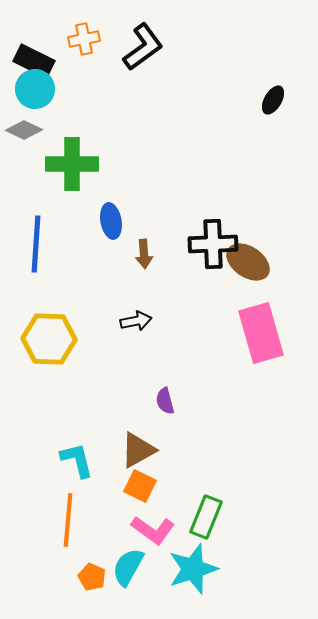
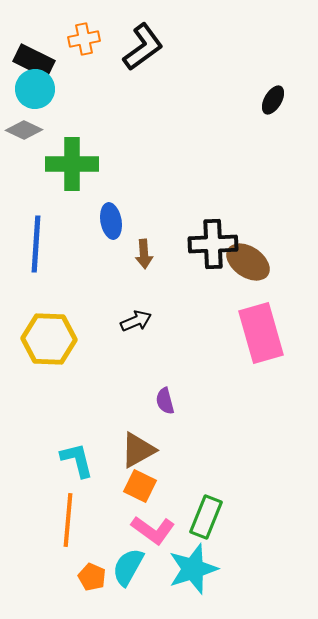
black arrow: rotated 12 degrees counterclockwise
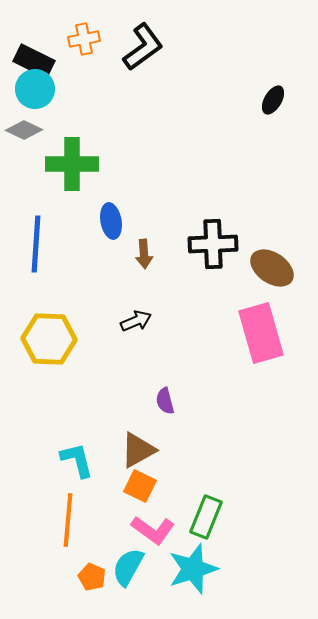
brown ellipse: moved 24 px right, 6 px down
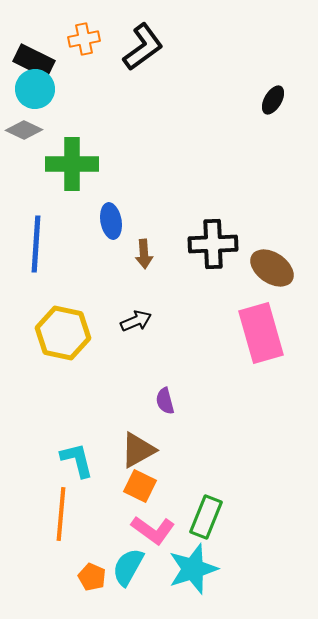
yellow hexagon: moved 14 px right, 6 px up; rotated 10 degrees clockwise
orange line: moved 7 px left, 6 px up
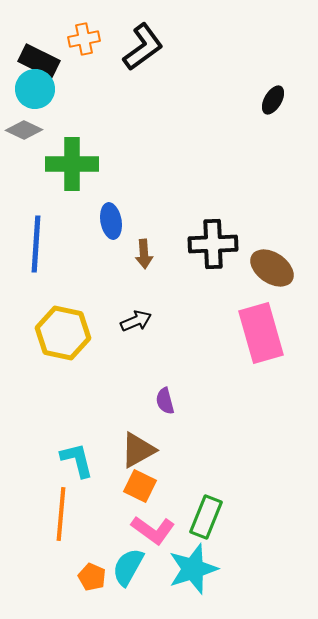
black rectangle: moved 5 px right
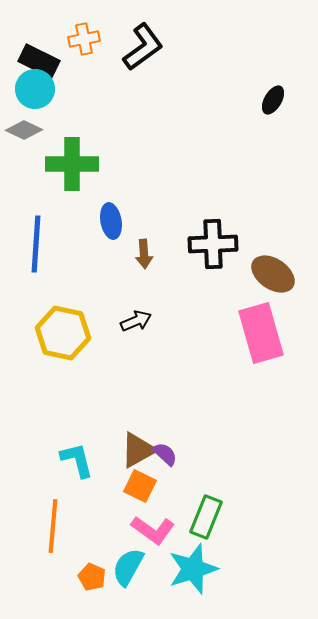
brown ellipse: moved 1 px right, 6 px down
purple semicircle: moved 53 px down; rotated 148 degrees clockwise
orange line: moved 8 px left, 12 px down
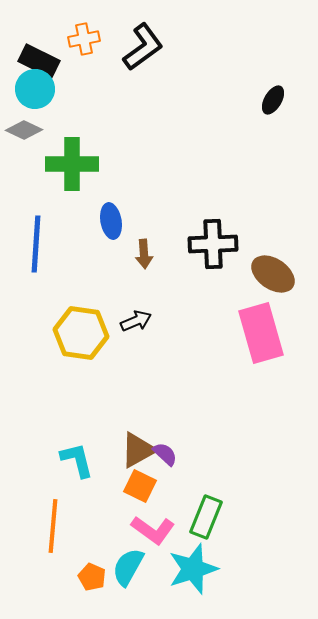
yellow hexagon: moved 18 px right; rotated 4 degrees counterclockwise
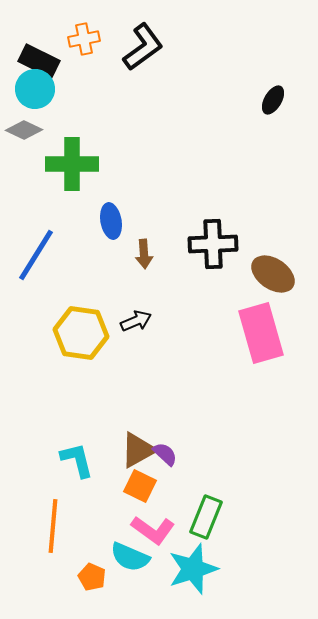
blue line: moved 11 px down; rotated 28 degrees clockwise
cyan semicircle: moved 2 px right, 10 px up; rotated 96 degrees counterclockwise
